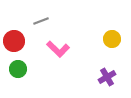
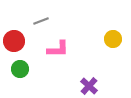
yellow circle: moved 1 px right
pink L-shape: rotated 45 degrees counterclockwise
green circle: moved 2 px right
purple cross: moved 18 px left, 9 px down; rotated 18 degrees counterclockwise
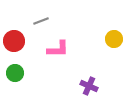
yellow circle: moved 1 px right
green circle: moved 5 px left, 4 px down
purple cross: rotated 18 degrees counterclockwise
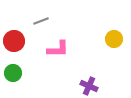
green circle: moved 2 px left
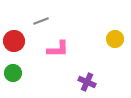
yellow circle: moved 1 px right
purple cross: moved 2 px left, 4 px up
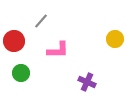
gray line: rotated 28 degrees counterclockwise
pink L-shape: moved 1 px down
green circle: moved 8 px right
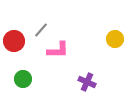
gray line: moved 9 px down
green circle: moved 2 px right, 6 px down
